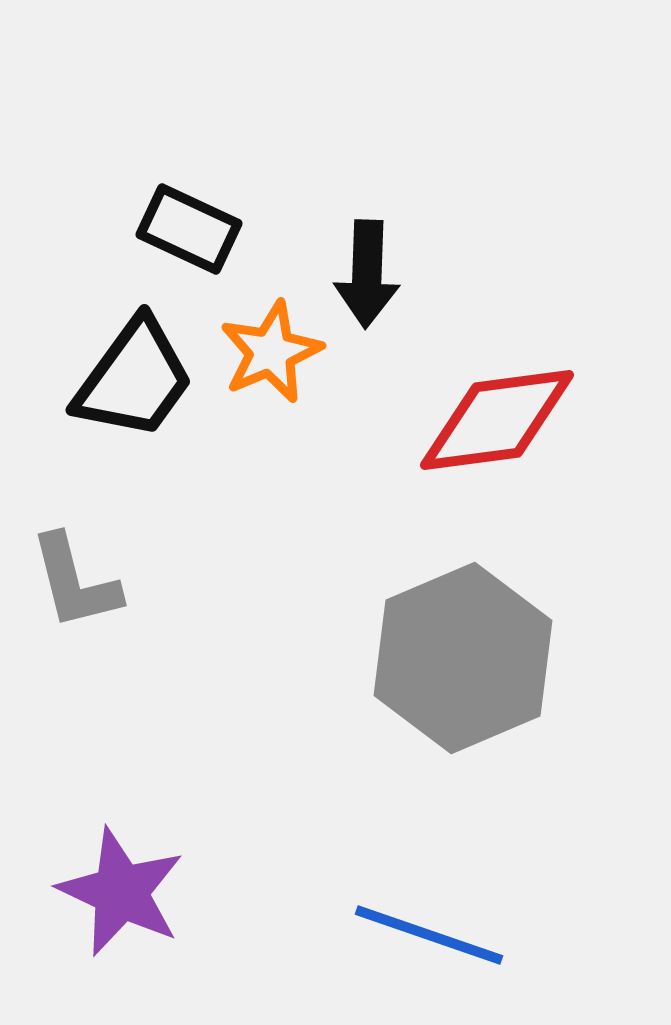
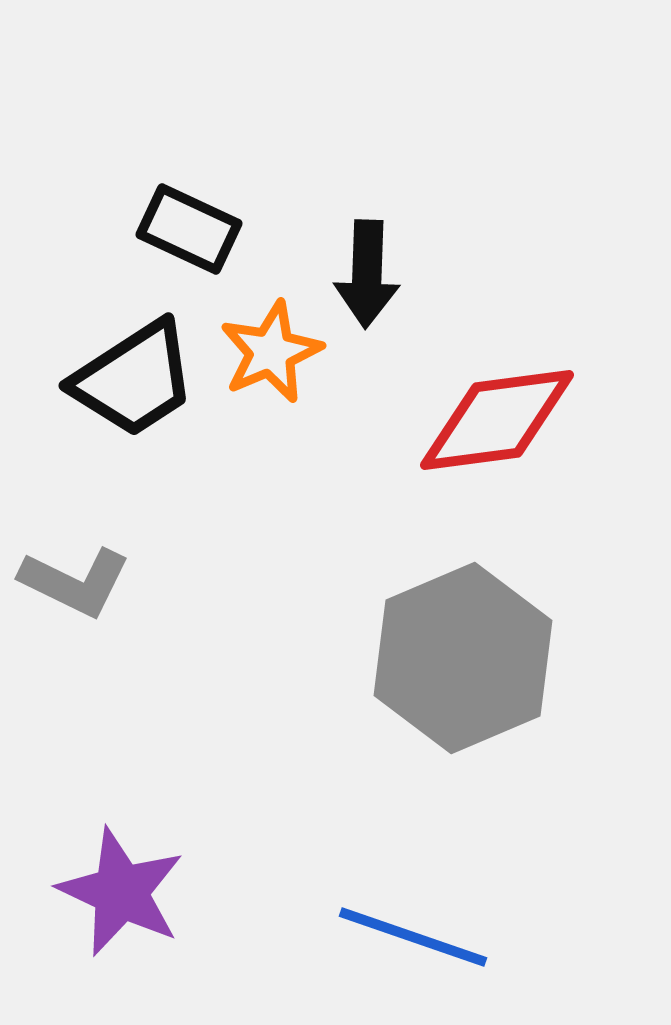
black trapezoid: rotated 21 degrees clockwise
gray L-shape: rotated 50 degrees counterclockwise
blue line: moved 16 px left, 2 px down
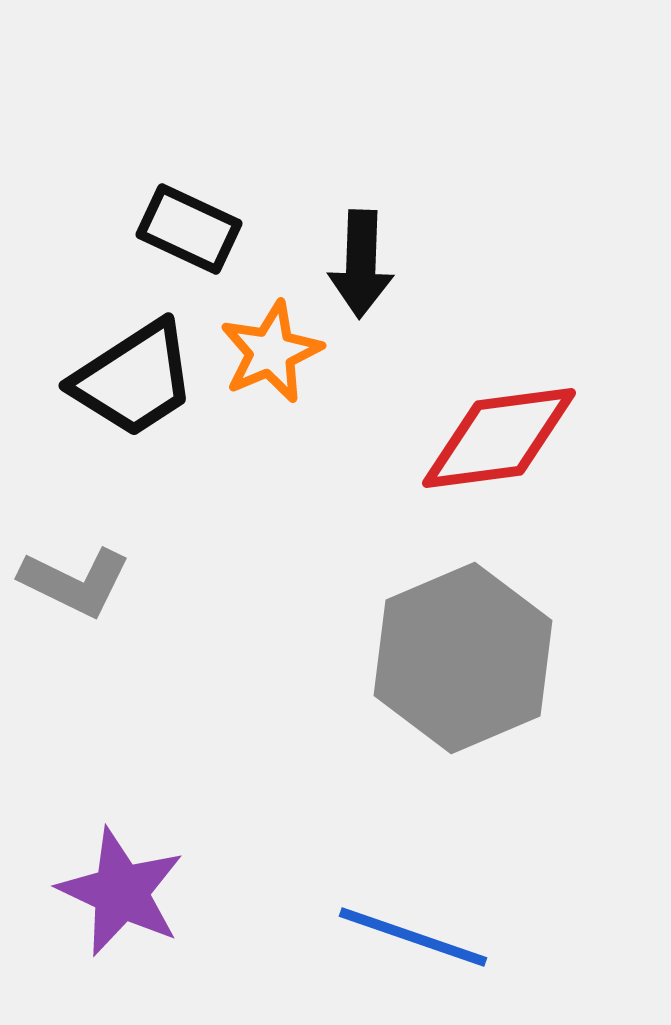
black arrow: moved 6 px left, 10 px up
red diamond: moved 2 px right, 18 px down
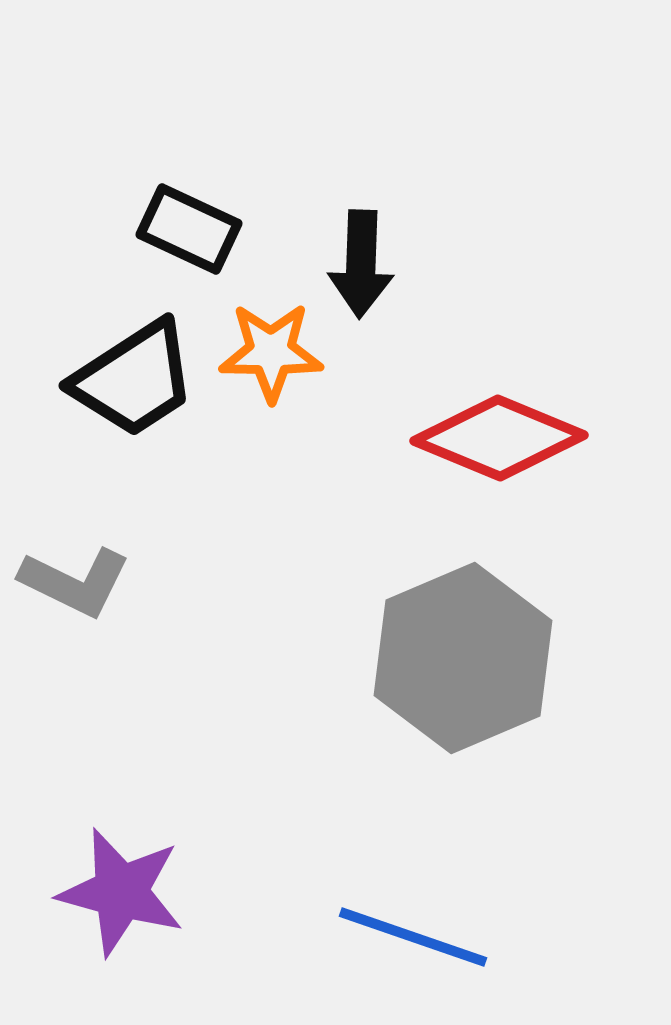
orange star: rotated 24 degrees clockwise
red diamond: rotated 30 degrees clockwise
purple star: rotated 10 degrees counterclockwise
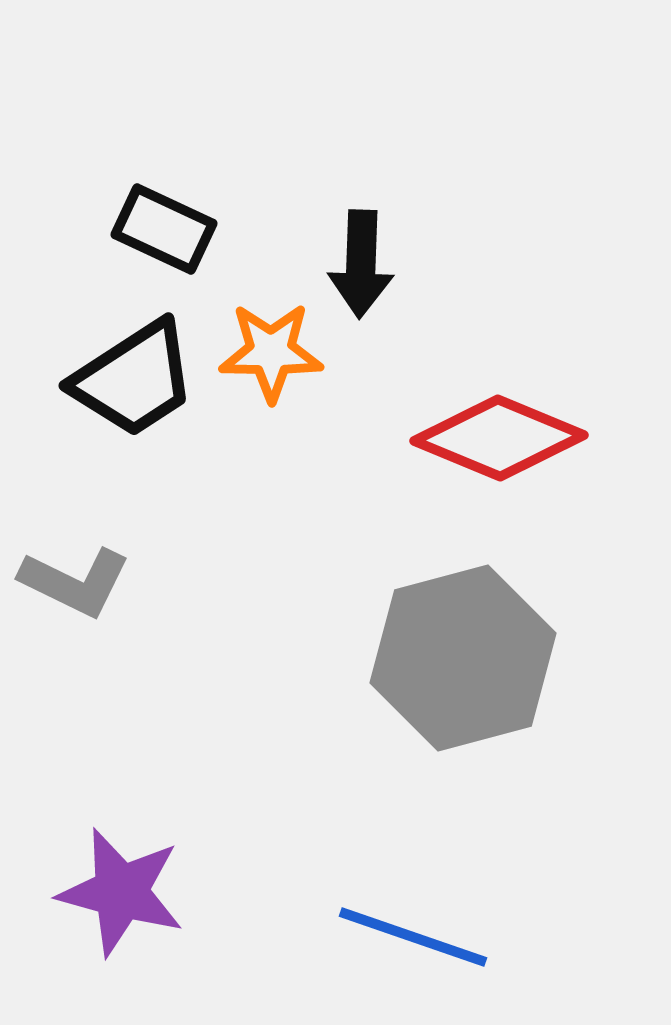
black rectangle: moved 25 px left
gray hexagon: rotated 8 degrees clockwise
